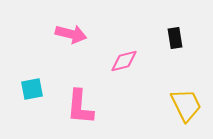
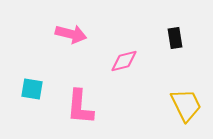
cyan square: rotated 20 degrees clockwise
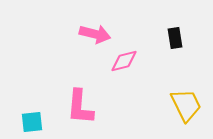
pink arrow: moved 24 px right
cyan square: moved 33 px down; rotated 15 degrees counterclockwise
